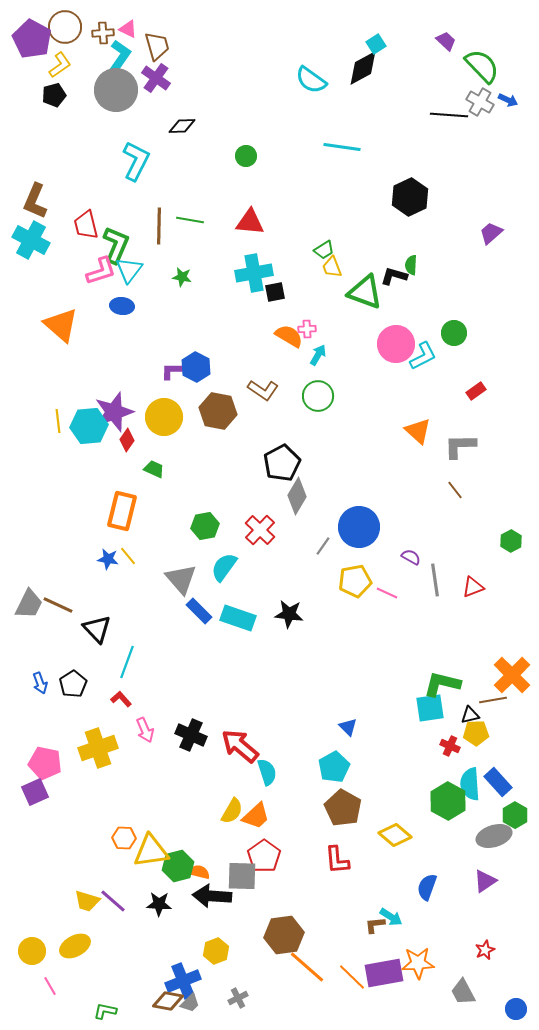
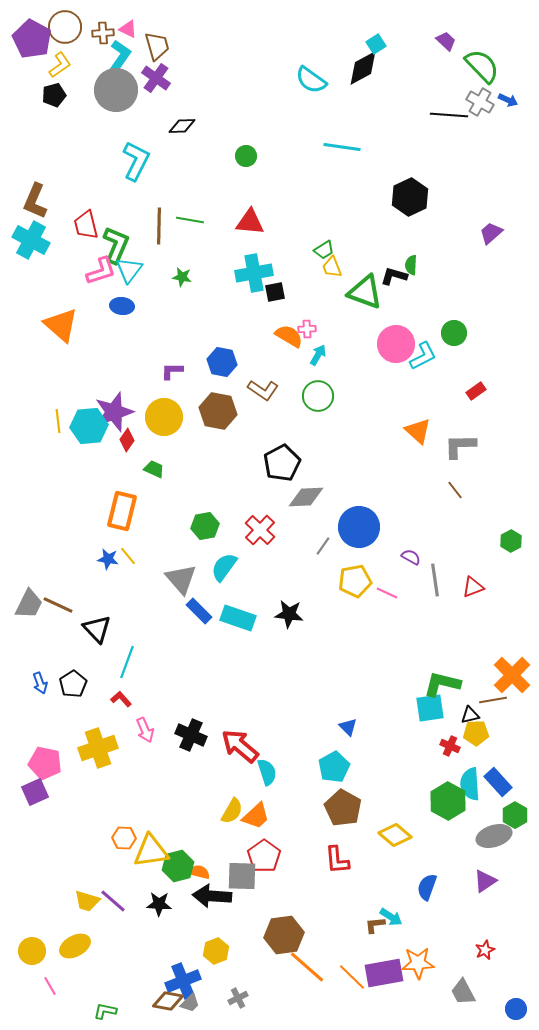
blue hexagon at (196, 367): moved 26 px right, 5 px up; rotated 16 degrees counterclockwise
gray diamond at (297, 496): moved 9 px right, 1 px down; rotated 57 degrees clockwise
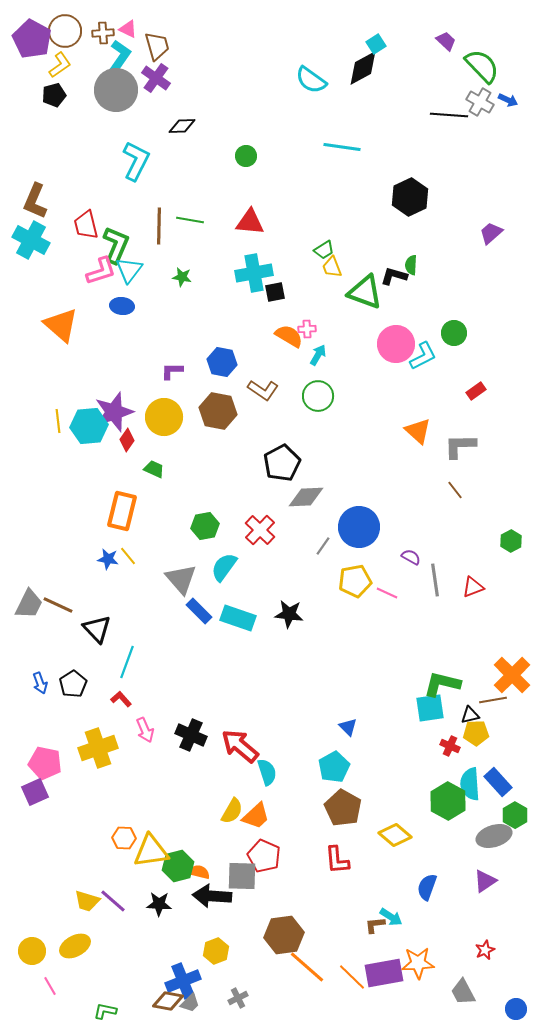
brown circle at (65, 27): moved 4 px down
red pentagon at (264, 856): rotated 12 degrees counterclockwise
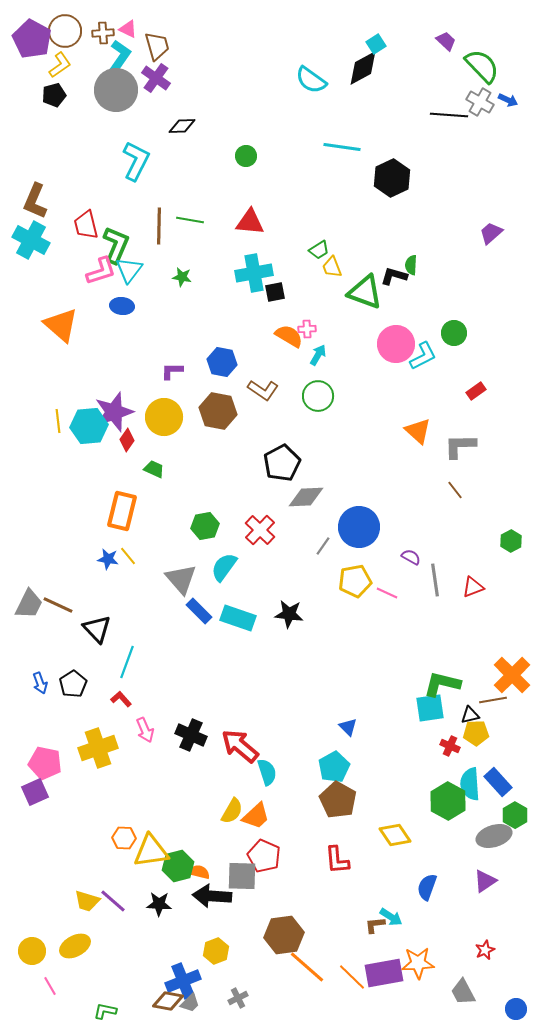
black hexagon at (410, 197): moved 18 px left, 19 px up
green trapezoid at (324, 250): moved 5 px left
brown pentagon at (343, 808): moved 5 px left, 8 px up
yellow diamond at (395, 835): rotated 16 degrees clockwise
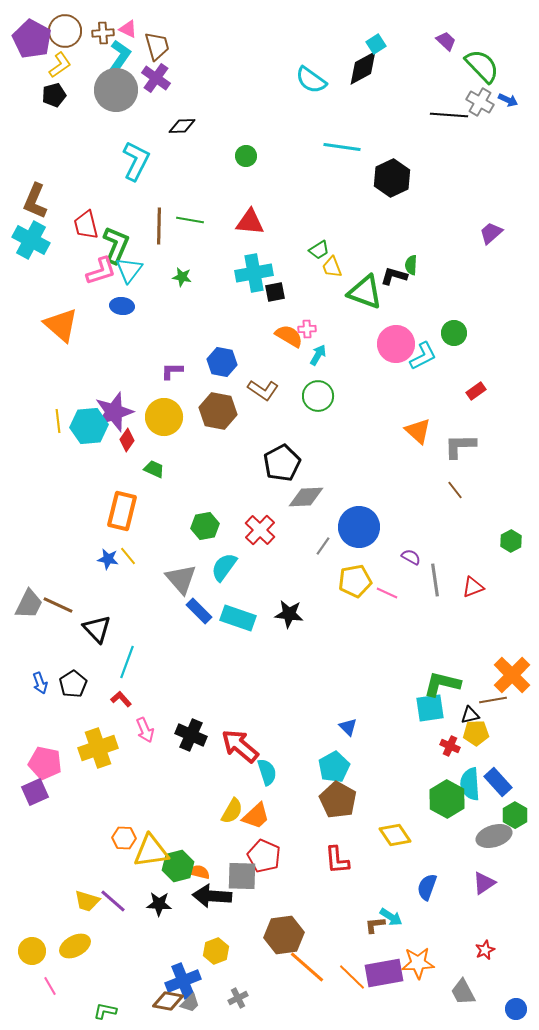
green hexagon at (448, 801): moved 1 px left, 2 px up
purple triangle at (485, 881): moved 1 px left, 2 px down
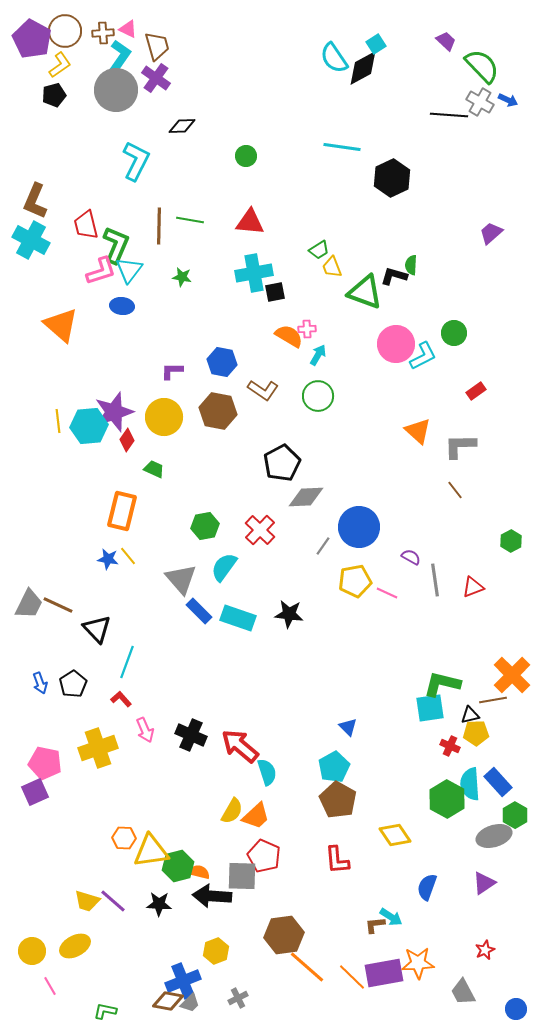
cyan semicircle at (311, 80): moved 23 px right, 22 px up; rotated 20 degrees clockwise
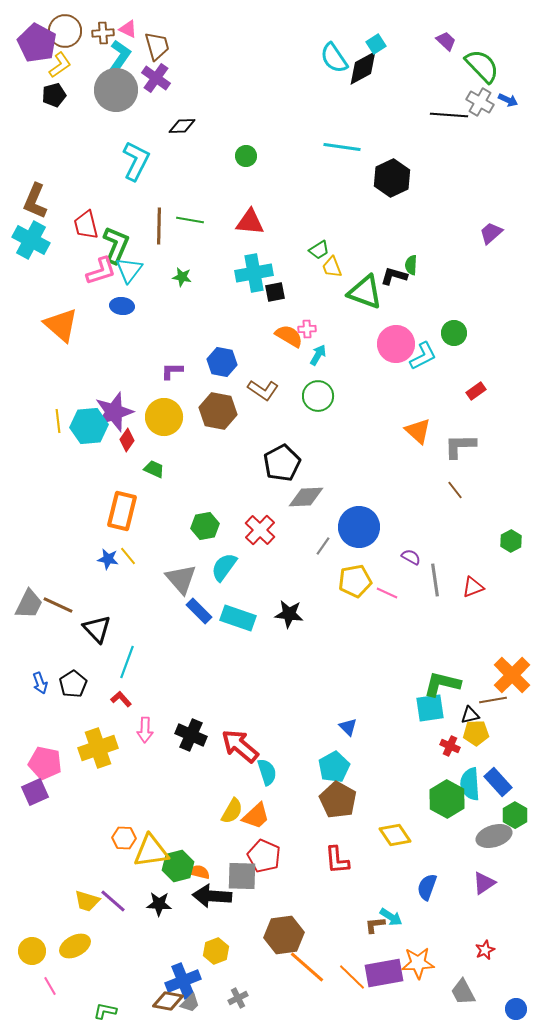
purple pentagon at (32, 39): moved 5 px right, 4 px down
pink arrow at (145, 730): rotated 25 degrees clockwise
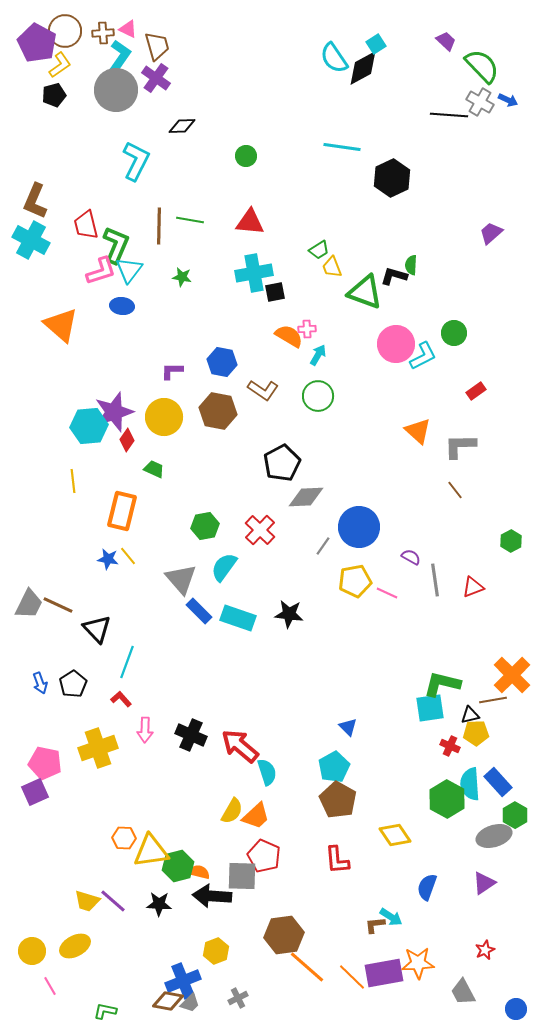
yellow line at (58, 421): moved 15 px right, 60 px down
